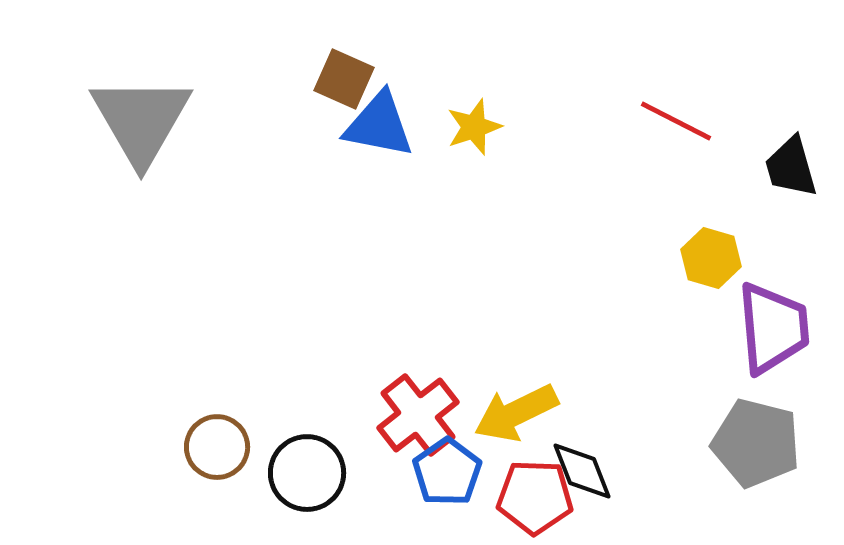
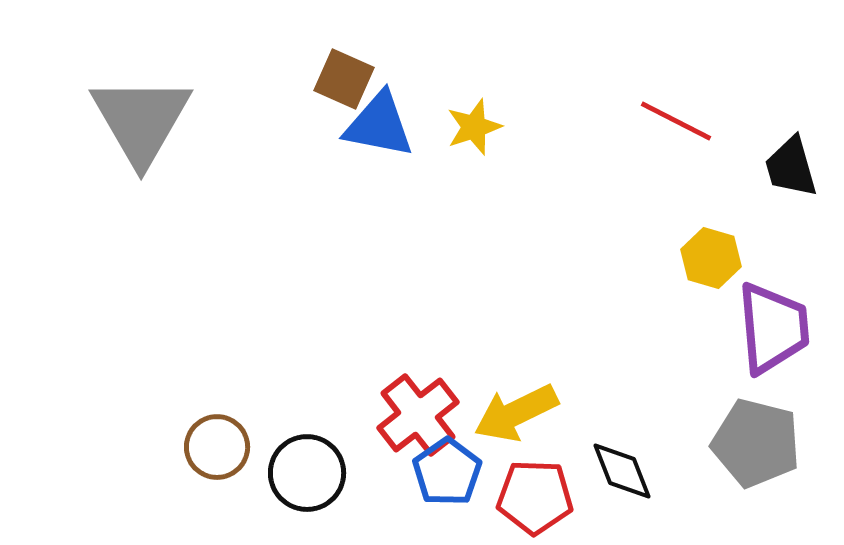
black diamond: moved 40 px right
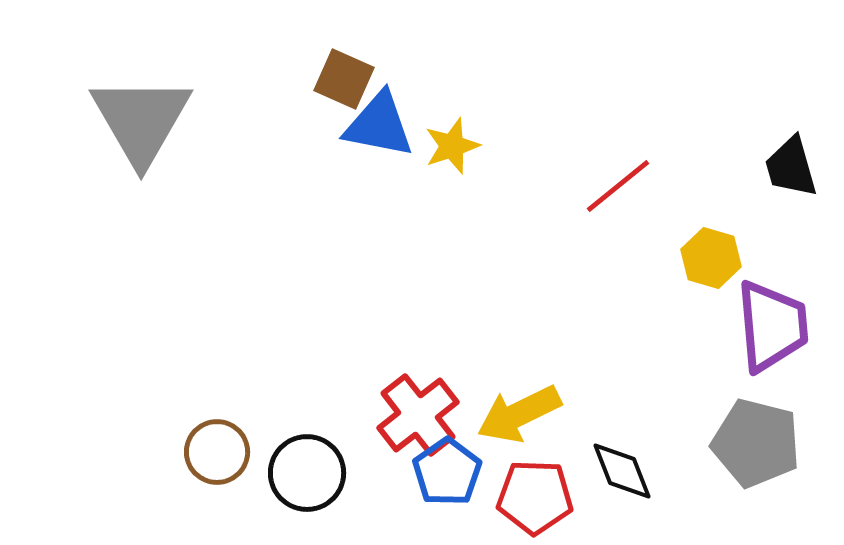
red line: moved 58 px left, 65 px down; rotated 66 degrees counterclockwise
yellow star: moved 22 px left, 19 px down
purple trapezoid: moved 1 px left, 2 px up
yellow arrow: moved 3 px right, 1 px down
brown circle: moved 5 px down
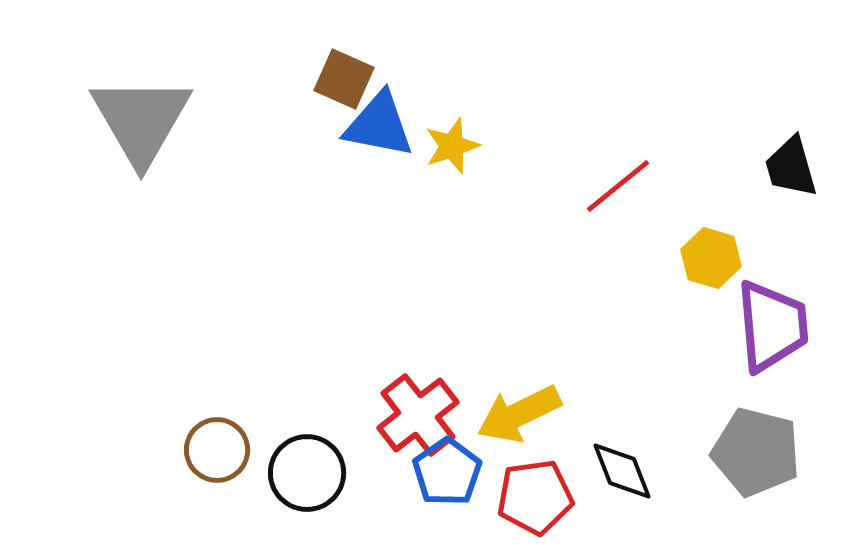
gray pentagon: moved 9 px down
brown circle: moved 2 px up
red pentagon: rotated 10 degrees counterclockwise
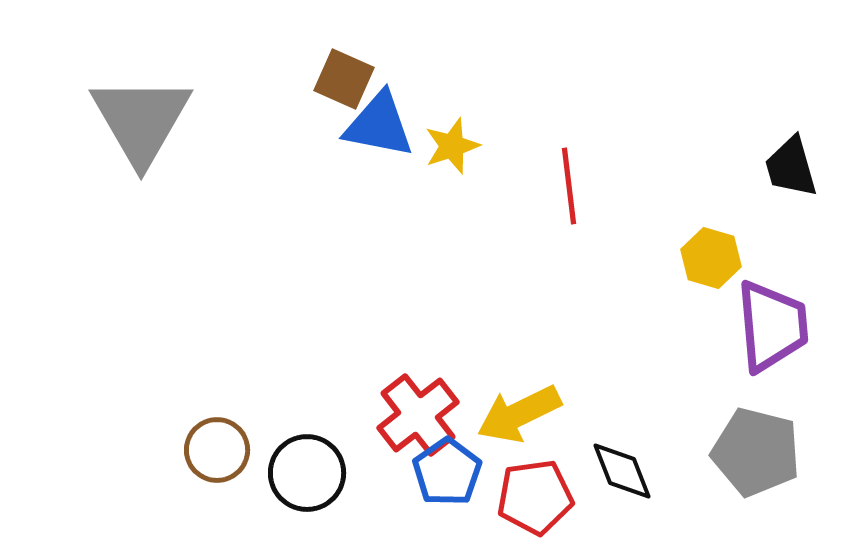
red line: moved 49 px left; rotated 58 degrees counterclockwise
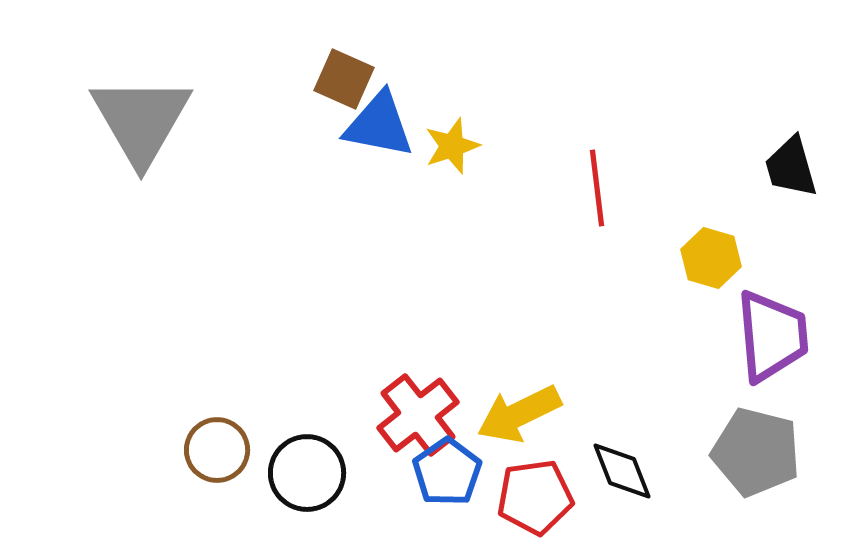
red line: moved 28 px right, 2 px down
purple trapezoid: moved 10 px down
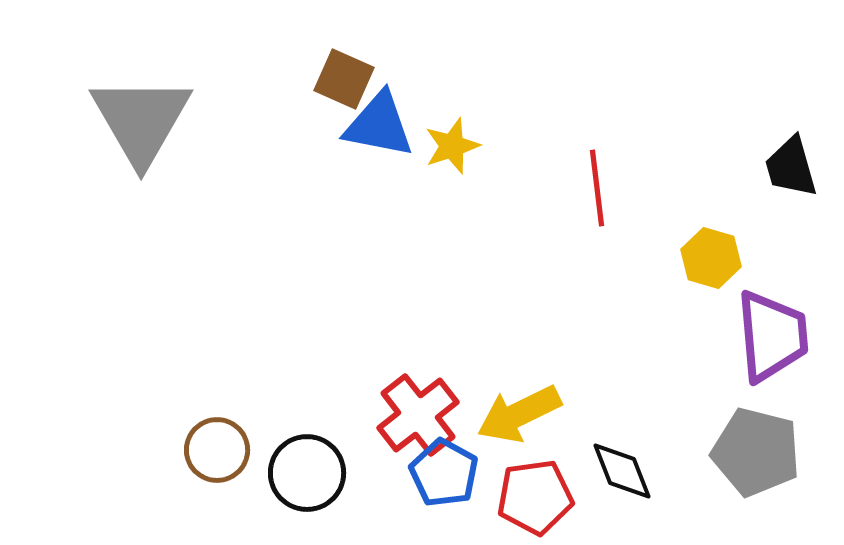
blue pentagon: moved 3 px left, 1 px down; rotated 8 degrees counterclockwise
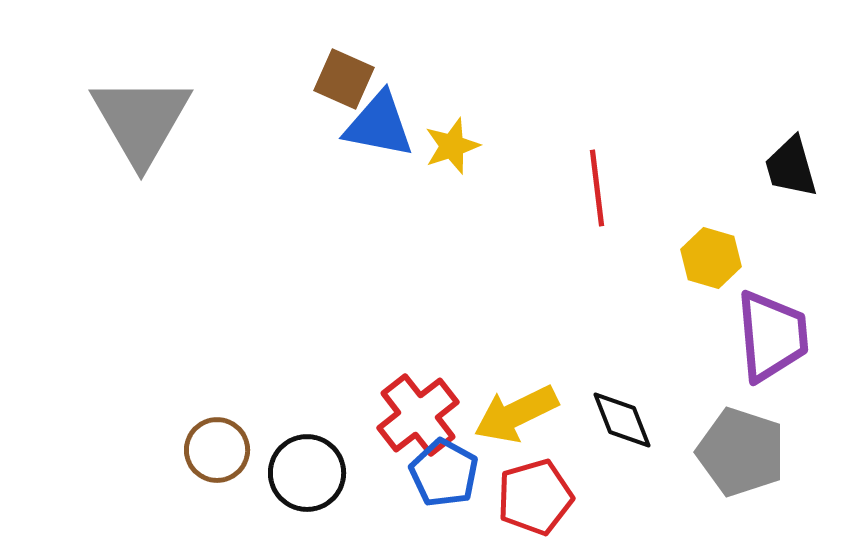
yellow arrow: moved 3 px left
gray pentagon: moved 15 px left; rotated 4 degrees clockwise
black diamond: moved 51 px up
red pentagon: rotated 8 degrees counterclockwise
